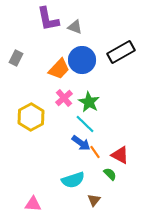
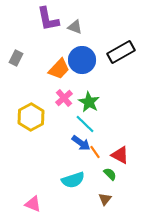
brown triangle: moved 11 px right, 1 px up
pink triangle: rotated 18 degrees clockwise
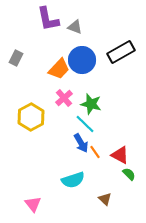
green star: moved 2 px right, 2 px down; rotated 15 degrees counterclockwise
blue arrow: rotated 24 degrees clockwise
green semicircle: moved 19 px right
brown triangle: rotated 24 degrees counterclockwise
pink triangle: rotated 30 degrees clockwise
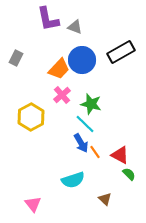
pink cross: moved 2 px left, 3 px up
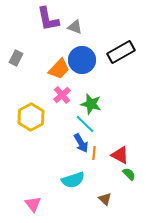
orange line: moved 1 px left, 1 px down; rotated 40 degrees clockwise
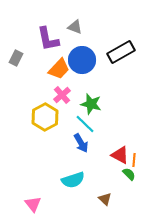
purple L-shape: moved 20 px down
yellow hexagon: moved 14 px right
orange line: moved 40 px right, 7 px down
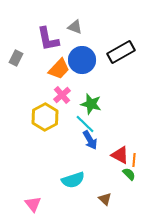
blue arrow: moved 9 px right, 3 px up
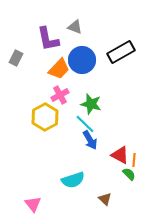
pink cross: moved 2 px left; rotated 12 degrees clockwise
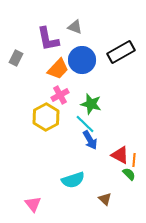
orange trapezoid: moved 1 px left
yellow hexagon: moved 1 px right
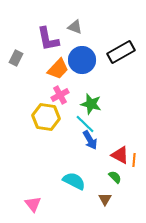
yellow hexagon: rotated 24 degrees counterclockwise
green semicircle: moved 14 px left, 3 px down
cyan semicircle: moved 1 px right, 1 px down; rotated 135 degrees counterclockwise
brown triangle: rotated 16 degrees clockwise
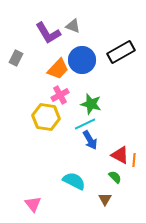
gray triangle: moved 2 px left, 1 px up
purple L-shape: moved 6 px up; rotated 20 degrees counterclockwise
cyan line: rotated 70 degrees counterclockwise
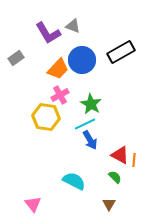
gray rectangle: rotated 28 degrees clockwise
green star: rotated 15 degrees clockwise
brown triangle: moved 4 px right, 5 px down
